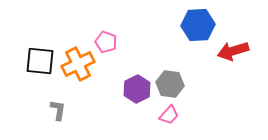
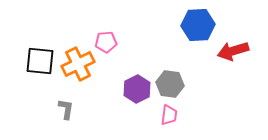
pink pentagon: rotated 25 degrees counterclockwise
gray L-shape: moved 8 px right, 1 px up
pink trapezoid: rotated 35 degrees counterclockwise
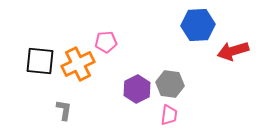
gray L-shape: moved 2 px left, 1 px down
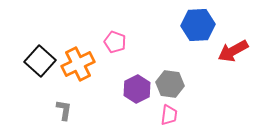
pink pentagon: moved 9 px right; rotated 25 degrees clockwise
red arrow: rotated 12 degrees counterclockwise
black square: rotated 36 degrees clockwise
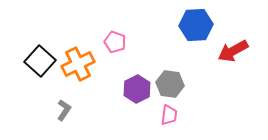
blue hexagon: moved 2 px left
gray L-shape: rotated 25 degrees clockwise
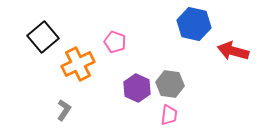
blue hexagon: moved 2 px left, 1 px up; rotated 16 degrees clockwise
red arrow: rotated 44 degrees clockwise
black square: moved 3 px right, 24 px up; rotated 8 degrees clockwise
purple hexagon: moved 1 px up; rotated 8 degrees counterclockwise
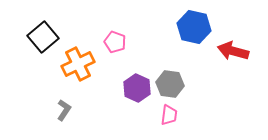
blue hexagon: moved 3 px down
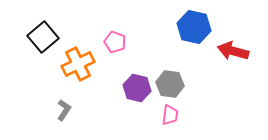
purple hexagon: rotated 12 degrees counterclockwise
pink trapezoid: moved 1 px right
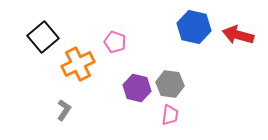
red arrow: moved 5 px right, 16 px up
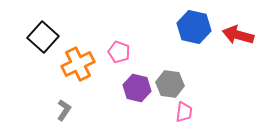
black square: rotated 8 degrees counterclockwise
pink pentagon: moved 4 px right, 10 px down
pink trapezoid: moved 14 px right, 3 px up
